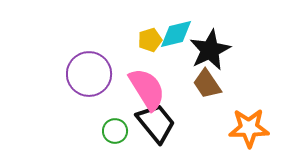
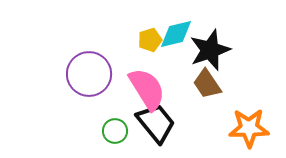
black star: rotated 6 degrees clockwise
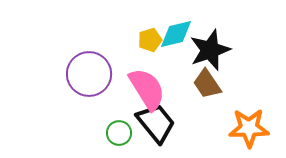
green circle: moved 4 px right, 2 px down
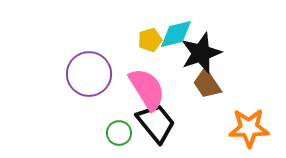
black star: moved 9 px left, 3 px down
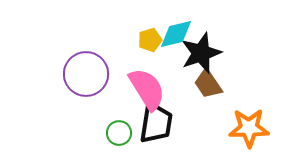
purple circle: moved 3 px left
brown trapezoid: moved 1 px right
black trapezoid: rotated 48 degrees clockwise
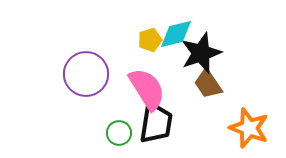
orange star: rotated 21 degrees clockwise
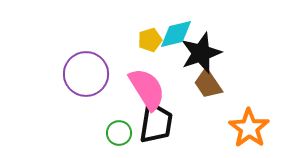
orange star: rotated 15 degrees clockwise
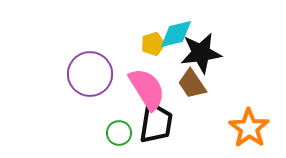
yellow pentagon: moved 3 px right, 4 px down
black star: rotated 12 degrees clockwise
purple circle: moved 4 px right
brown trapezoid: moved 16 px left
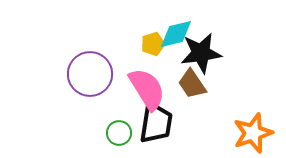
orange star: moved 4 px right, 5 px down; rotated 18 degrees clockwise
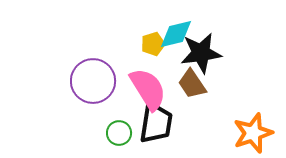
purple circle: moved 3 px right, 7 px down
pink semicircle: moved 1 px right
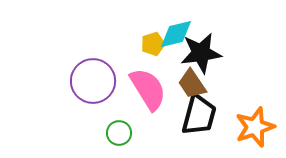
black trapezoid: moved 43 px right, 8 px up; rotated 6 degrees clockwise
orange star: moved 2 px right, 6 px up
